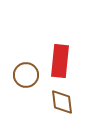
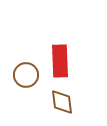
red rectangle: rotated 8 degrees counterclockwise
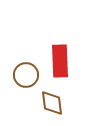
brown diamond: moved 10 px left, 1 px down
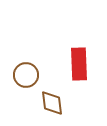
red rectangle: moved 19 px right, 3 px down
